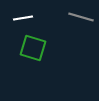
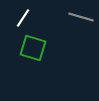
white line: rotated 48 degrees counterclockwise
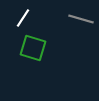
gray line: moved 2 px down
